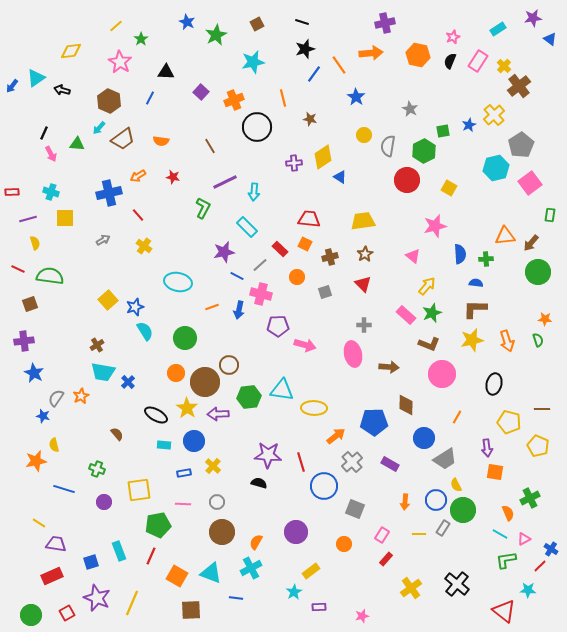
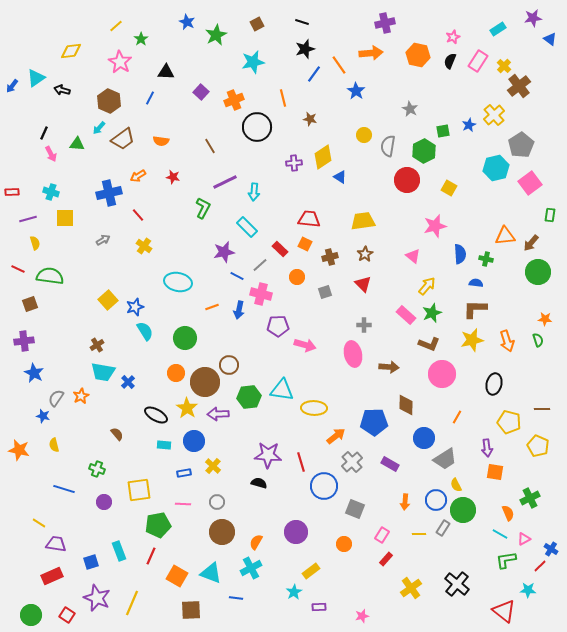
blue star at (356, 97): moved 6 px up
green cross at (486, 259): rotated 16 degrees clockwise
orange star at (36, 461): moved 17 px left, 11 px up; rotated 25 degrees clockwise
red square at (67, 613): moved 2 px down; rotated 28 degrees counterclockwise
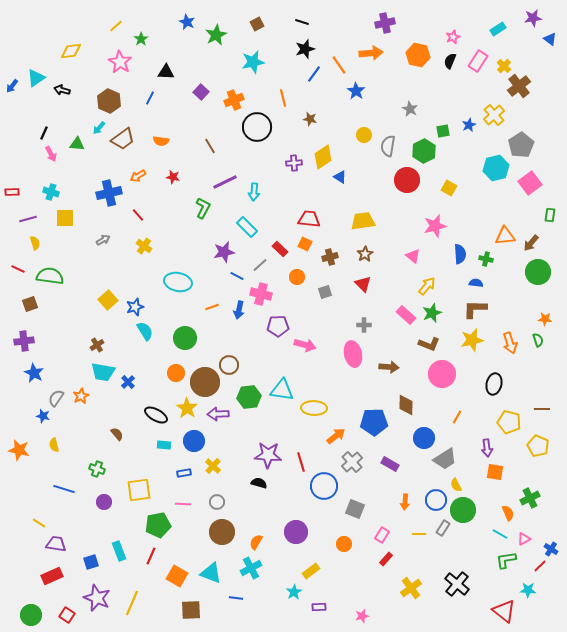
orange arrow at (507, 341): moved 3 px right, 2 px down
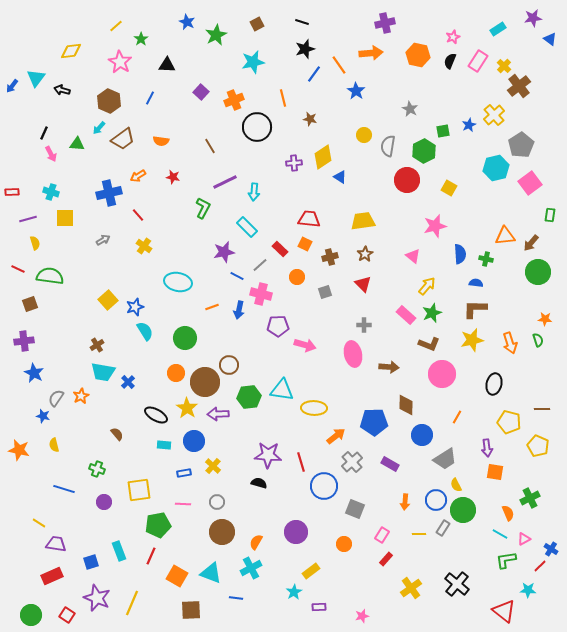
black triangle at (166, 72): moved 1 px right, 7 px up
cyan triangle at (36, 78): rotated 18 degrees counterclockwise
blue circle at (424, 438): moved 2 px left, 3 px up
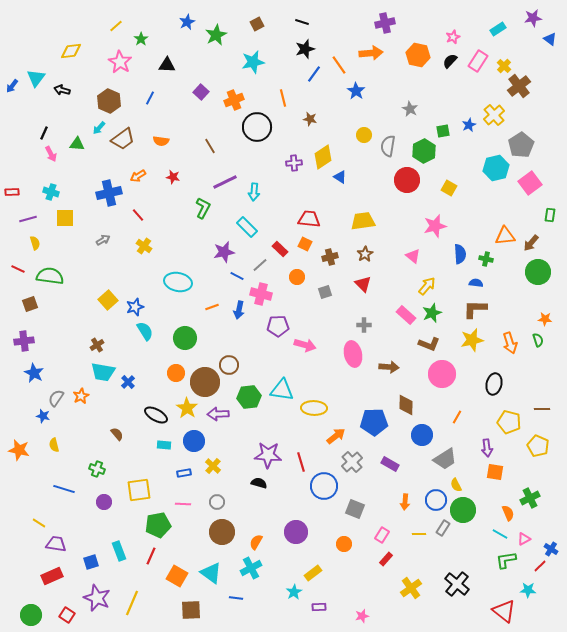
blue star at (187, 22): rotated 21 degrees clockwise
black semicircle at (450, 61): rotated 21 degrees clockwise
yellow rectangle at (311, 571): moved 2 px right, 2 px down
cyan triangle at (211, 573): rotated 15 degrees clockwise
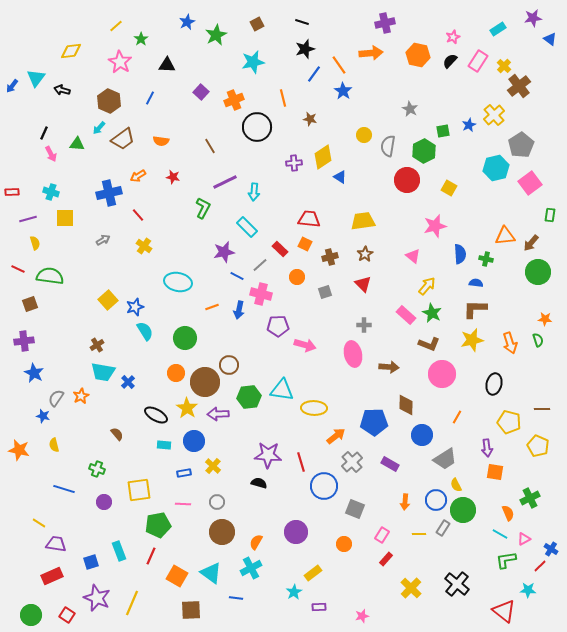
blue star at (356, 91): moved 13 px left
green star at (432, 313): rotated 24 degrees counterclockwise
yellow cross at (411, 588): rotated 10 degrees counterclockwise
